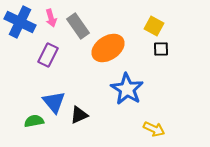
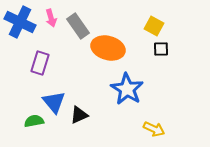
orange ellipse: rotated 48 degrees clockwise
purple rectangle: moved 8 px left, 8 px down; rotated 10 degrees counterclockwise
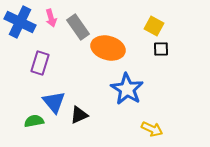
gray rectangle: moved 1 px down
yellow arrow: moved 2 px left
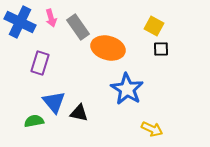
black triangle: moved 2 px up; rotated 36 degrees clockwise
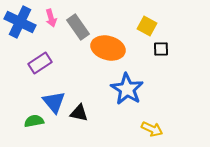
yellow square: moved 7 px left
purple rectangle: rotated 40 degrees clockwise
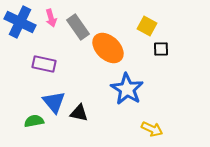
orange ellipse: rotated 28 degrees clockwise
purple rectangle: moved 4 px right, 1 px down; rotated 45 degrees clockwise
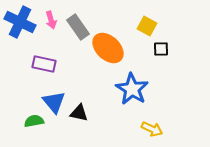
pink arrow: moved 2 px down
blue star: moved 5 px right
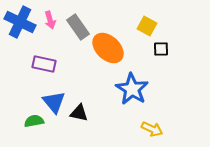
pink arrow: moved 1 px left
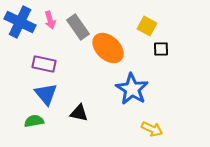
blue triangle: moved 8 px left, 8 px up
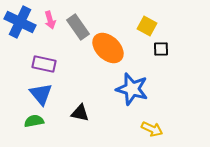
blue star: rotated 16 degrees counterclockwise
blue triangle: moved 5 px left
black triangle: moved 1 px right
